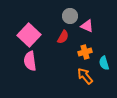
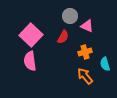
pink square: moved 2 px right
cyan semicircle: moved 1 px right, 1 px down
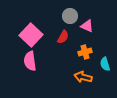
orange arrow: moved 2 px left, 1 px down; rotated 36 degrees counterclockwise
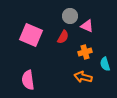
pink square: rotated 20 degrees counterclockwise
pink semicircle: moved 2 px left, 19 px down
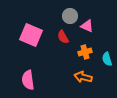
red semicircle: rotated 120 degrees clockwise
cyan semicircle: moved 2 px right, 5 px up
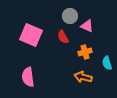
cyan semicircle: moved 4 px down
pink semicircle: moved 3 px up
